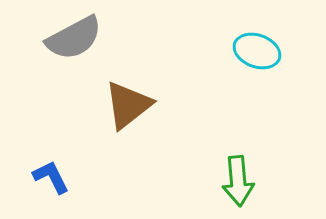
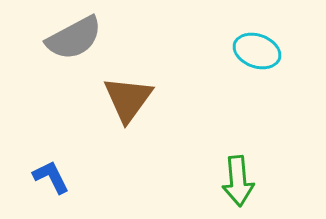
brown triangle: moved 6 px up; rotated 16 degrees counterclockwise
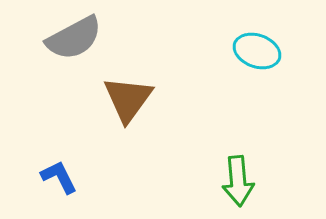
blue L-shape: moved 8 px right
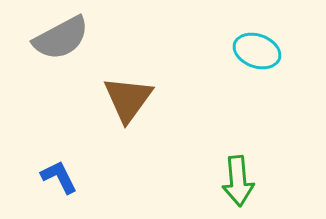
gray semicircle: moved 13 px left
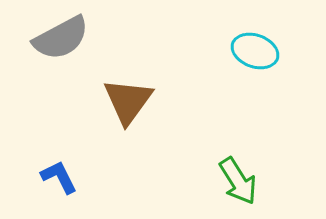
cyan ellipse: moved 2 px left
brown triangle: moved 2 px down
green arrow: rotated 27 degrees counterclockwise
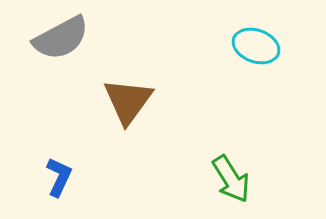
cyan ellipse: moved 1 px right, 5 px up
blue L-shape: rotated 51 degrees clockwise
green arrow: moved 7 px left, 2 px up
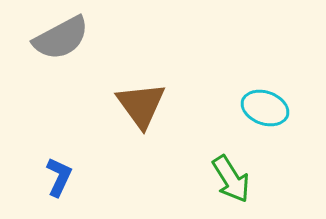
cyan ellipse: moved 9 px right, 62 px down
brown triangle: moved 13 px right, 4 px down; rotated 12 degrees counterclockwise
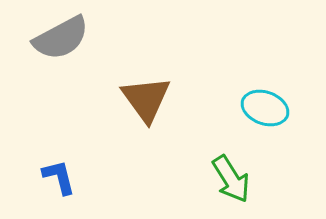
brown triangle: moved 5 px right, 6 px up
blue L-shape: rotated 39 degrees counterclockwise
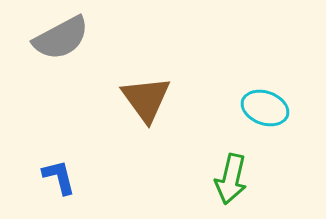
green arrow: rotated 45 degrees clockwise
